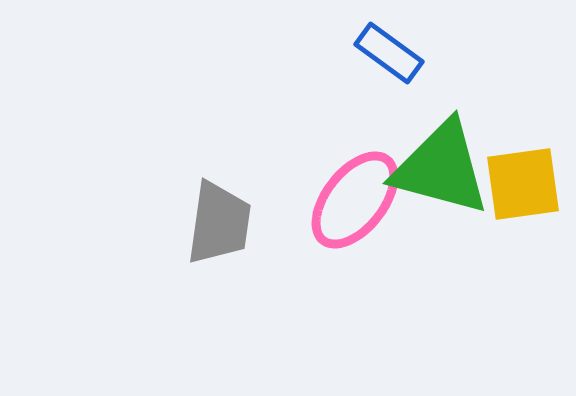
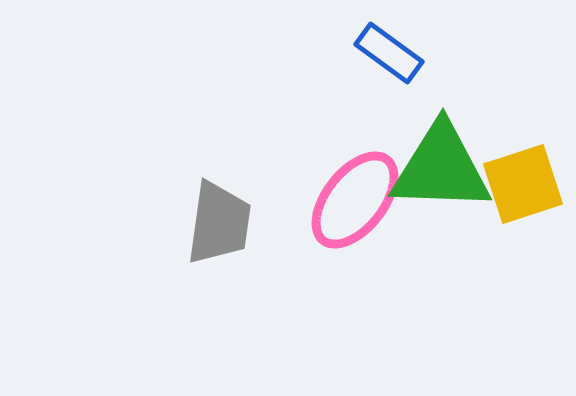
green triangle: rotated 13 degrees counterclockwise
yellow square: rotated 10 degrees counterclockwise
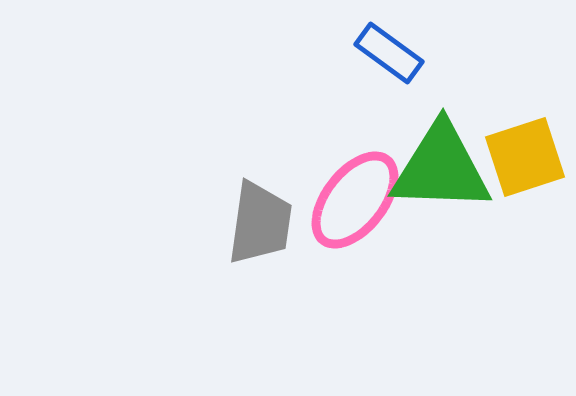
yellow square: moved 2 px right, 27 px up
gray trapezoid: moved 41 px right
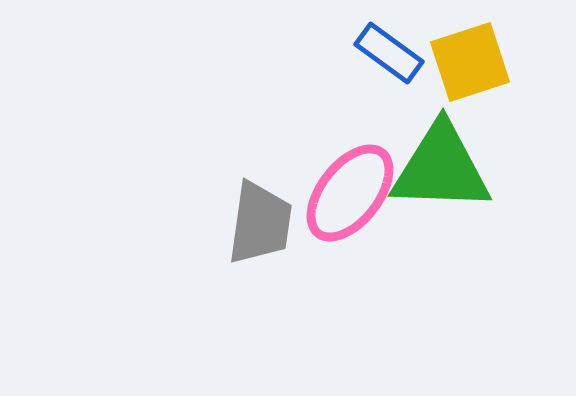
yellow square: moved 55 px left, 95 px up
pink ellipse: moved 5 px left, 7 px up
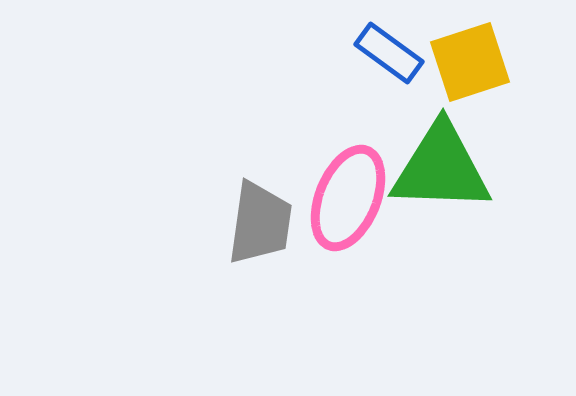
pink ellipse: moved 2 px left, 5 px down; rotated 16 degrees counterclockwise
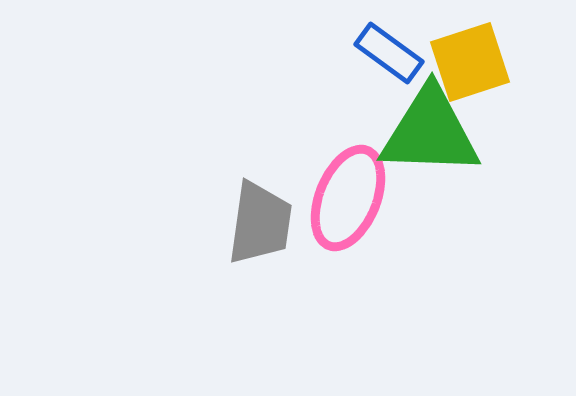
green triangle: moved 11 px left, 36 px up
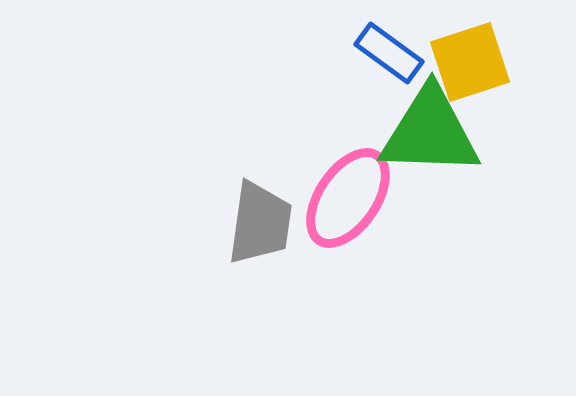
pink ellipse: rotated 12 degrees clockwise
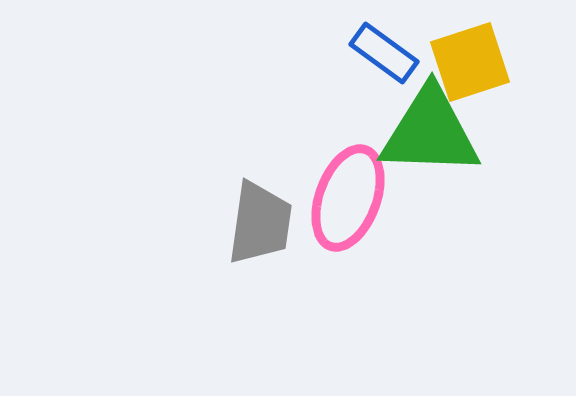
blue rectangle: moved 5 px left
pink ellipse: rotated 14 degrees counterclockwise
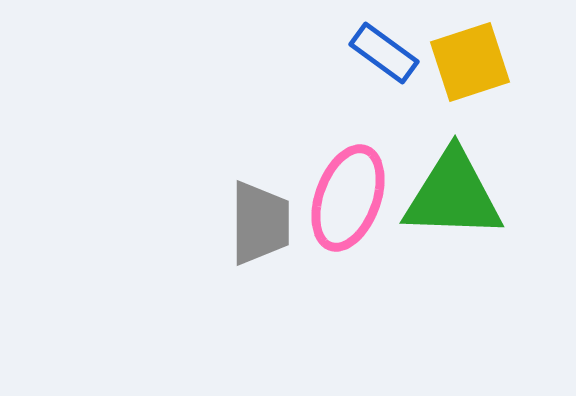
green triangle: moved 23 px right, 63 px down
gray trapezoid: rotated 8 degrees counterclockwise
